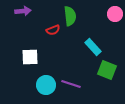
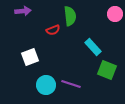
white square: rotated 18 degrees counterclockwise
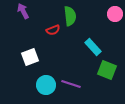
purple arrow: rotated 112 degrees counterclockwise
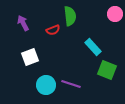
purple arrow: moved 12 px down
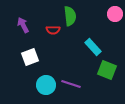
purple arrow: moved 2 px down
red semicircle: rotated 24 degrees clockwise
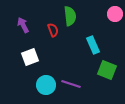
red semicircle: rotated 112 degrees counterclockwise
cyan rectangle: moved 2 px up; rotated 18 degrees clockwise
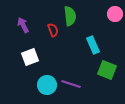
cyan circle: moved 1 px right
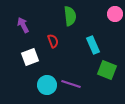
red semicircle: moved 11 px down
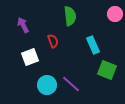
purple line: rotated 24 degrees clockwise
